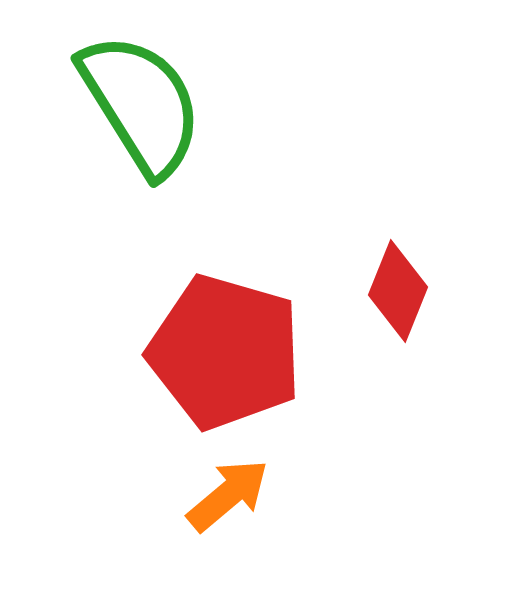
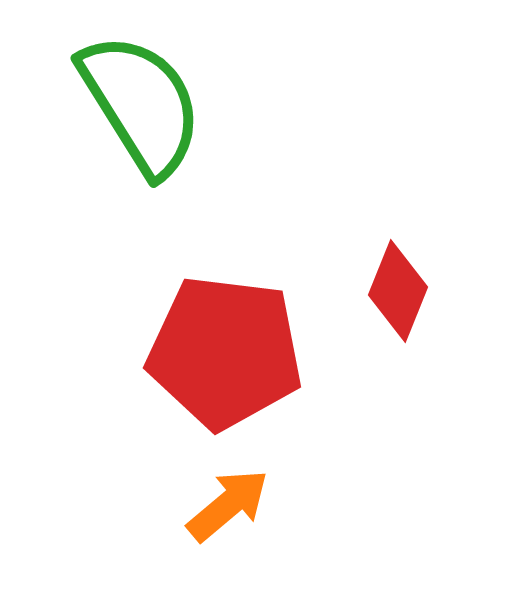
red pentagon: rotated 9 degrees counterclockwise
orange arrow: moved 10 px down
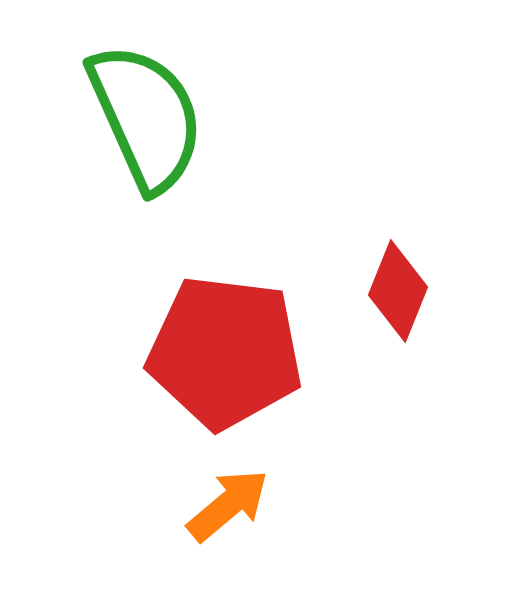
green semicircle: moved 5 px right, 13 px down; rotated 8 degrees clockwise
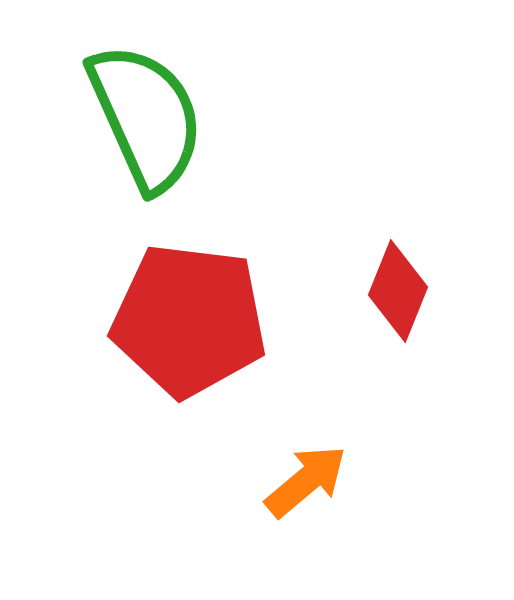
red pentagon: moved 36 px left, 32 px up
orange arrow: moved 78 px right, 24 px up
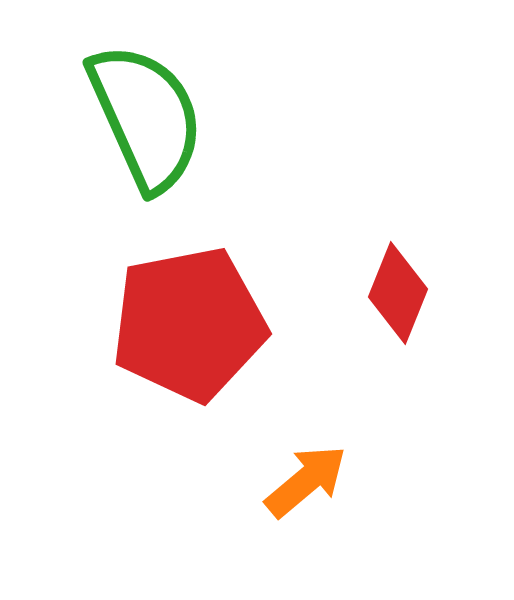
red diamond: moved 2 px down
red pentagon: moved 4 px down; rotated 18 degrees counterclockwise
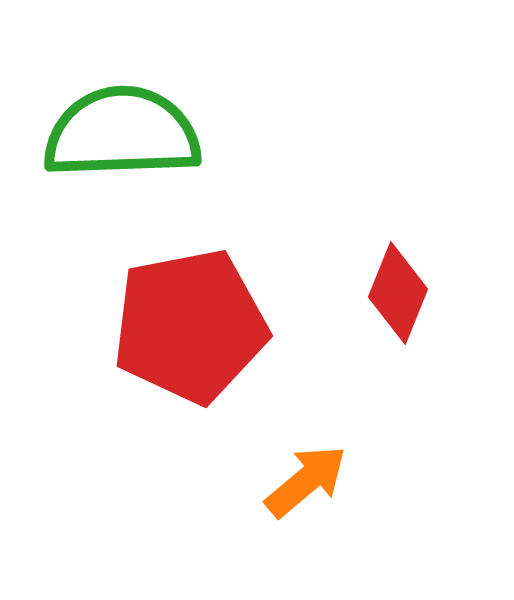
green semicircle: moved 24 px left, 16 px down; rotated 68 degrees counterclockwise
red pentagon: moved 1 px right, 2 px down
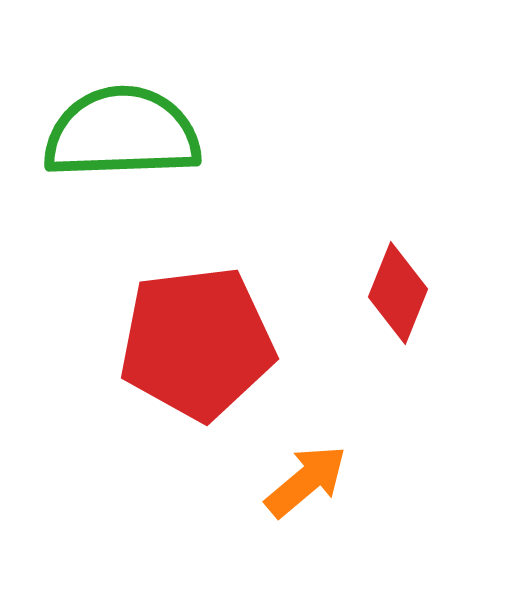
red pentagon: moved 7 px right, 17 px down; rotated 4 degrees clockwise
